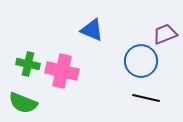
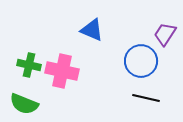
purple trapezoid: rotated 35 degrees counterclockwise
green cross: moved 1 px right, 1 px down
green semicircle: moved 1 px right, 1 px down
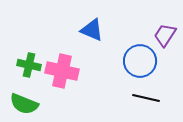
purple trapezoid: moved 1 px down
blue circle: moved 1 px left
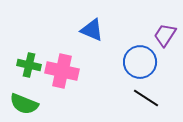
blue circle: moved 1 px down
black line: rotated 20 degrees clockwise
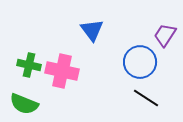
blue triangle: rotated 30 degrees clockwise
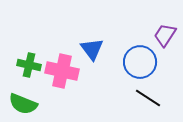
blue triangle: moved 19 px down
black line: moved 2 px right
green semicircle: moved 1 px left
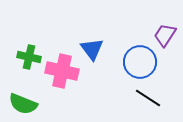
green cross: moved 8 px up
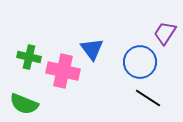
purple trapezoid: moved 2 px up
pink cross: moved 1 px right
green semicircle: moved 1 px right
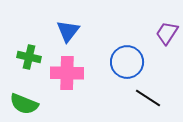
purple trapezoid: moved 2 px right
blue triangle: moved 24 px left, 18 px up; rotated 15 degrees clockwise
blue circle: moved 13 px left
pink cross: moved 4 px right, 2 px down; rotated 12 degrees counterclockwise
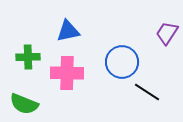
blue triangle: rotated 40 degrees clockwise
green cross: moved 1 px left; rotated 15 degrees counterclockwise
blue circle: moved 5 px left
black line: moved 1 px left, 6 px up
